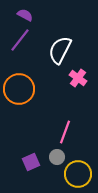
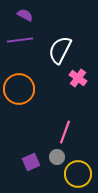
purple line: rotated 45 degrees clockwise
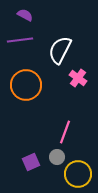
orange circle: moved 7 px right, 4 px up
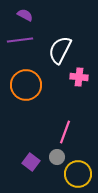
pink cross: moved 1 px right, 1 px up; rotated 30 degrees counterclockwise
purple square: rotated 30 degrees counterclockwise
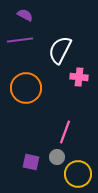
orange circle: moved 3 px down
purple square: rotated 24 degrees counterclockwise
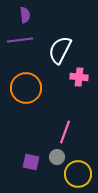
purple semicircle: rotated 56 degrees clockwise
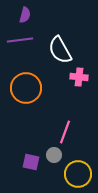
purple semicircle: rotated 21 degrees clockwise
white semicircle: rotated 56 degrees counterclockwise
gray circle: moved 3 px left, 2 px up
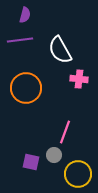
pink cross: moved 2 px down
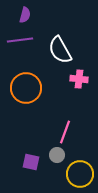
gray circle: moved 3 px right
yellow circle: moved 2 px right
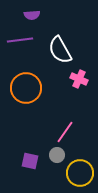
purple semicircle: moved 7 px right; rotated 70 degrees clockwise
pink cross: rotated 18 degrees clockwise
pink line: rotated 15 degrees clockwise
purple square: moved 1 px left, 1 px up
yellow circle: moved 1 px up
